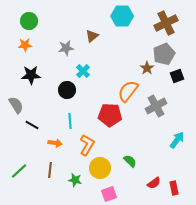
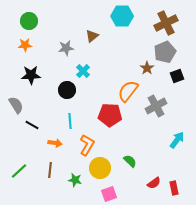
gray pentagon: moved 1 px right, 2 px up
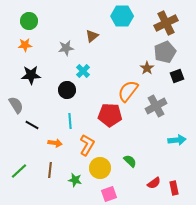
cyan arrow: rotated 48 degrees clockwise
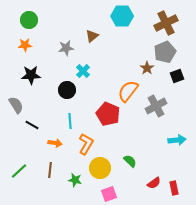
green circle: moved 1 px up
red pentagon: moved 2 px left, 1 px up; rotated 20 degrees clockwise
orange L-shape: moved 1 px left, 1 px up
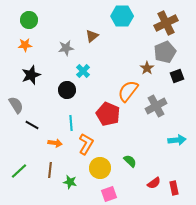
black star: rotated 18 degrees counterclockwise
cyan line: moved 1 px right, 2 px down
green star: moved 5 px left, 2 px down
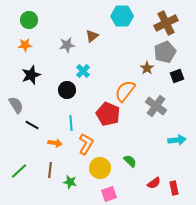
gray star: moved 1 px right, 3 px up
orange semicircle: moved 3 px left
gray cross: rotated 25 degrees counterclockwise
